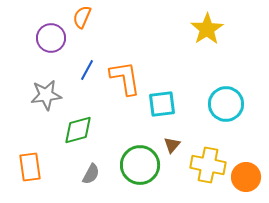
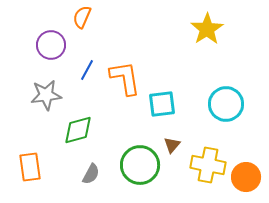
purple circle: moved 7 px down
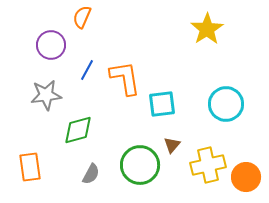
yellow cross: rotated 24 degrees counterclockwise
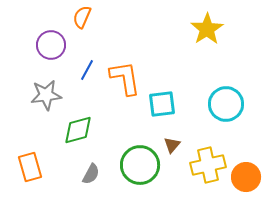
orange rectangle: rotated 8 degrees counterclockwise
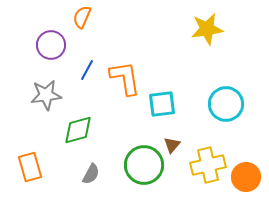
yellow star: rotated 24 degrees clockwise
green circle: moved 4 px right
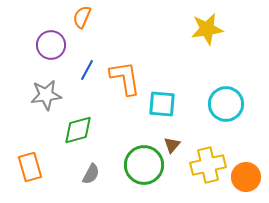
cyan square: rotated 12 degrees clockwise
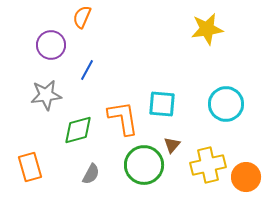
orange L-shape: moved 2 px left, 40 px down
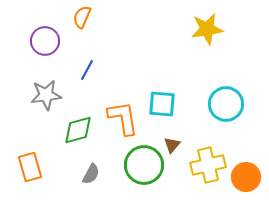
purple circle: moved 6 px left, 4 px up
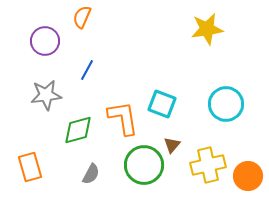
cyan square: rotated 16 degrees clockwise
orange circle: moved 2 px right, 1 px up
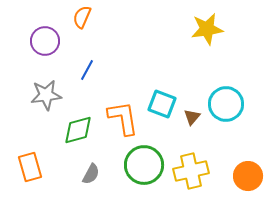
brown triangle: moved 20 px right, 28 px up
yellow cross: moved 17 px left, 6 px down
